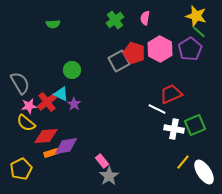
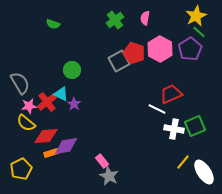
yellow star: rotated 30 degrees clockwise
green semicircle: rotated 24 degrees clockwise
green square: moved 1 px down
gray star: rotated 12 degrees counterclockwise
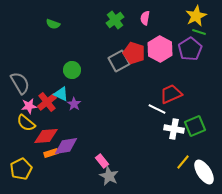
green line: rotated 24 degrees counterclockwise
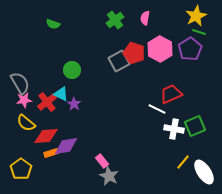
pink star: moved 5 px left, 6 px up
yellow pentagon: rotated 10 degrees counterclockwise
